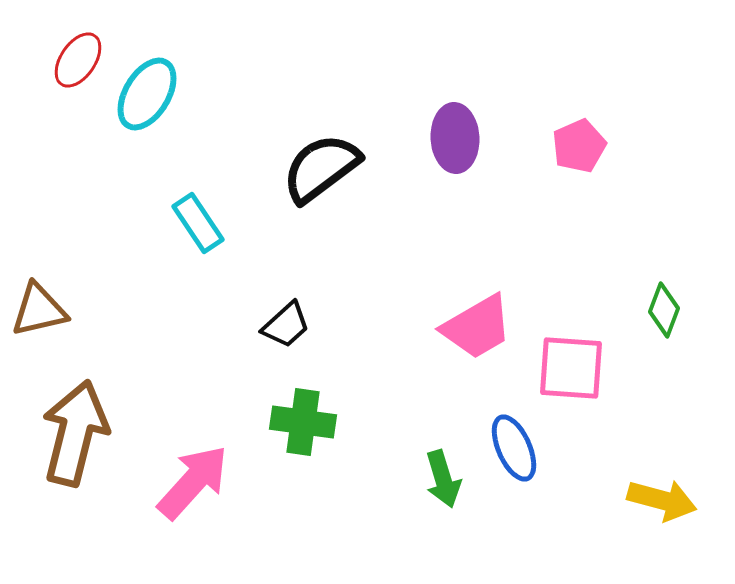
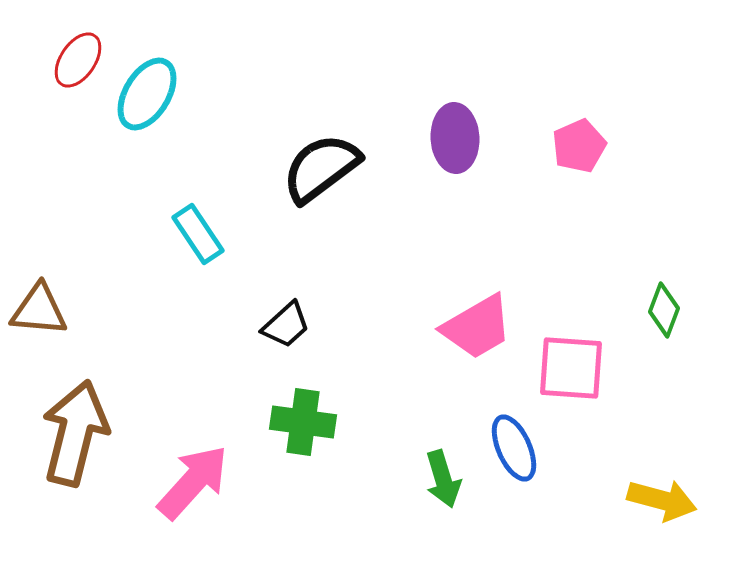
cyan rectangle: moved 11 px down
brown triangle: rotated 18 degrees clockwise
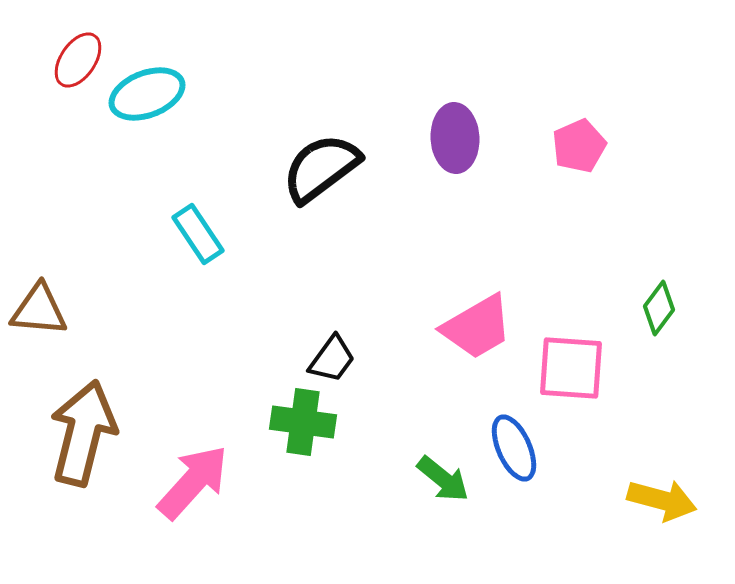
cyan ellipse: rotated 38 degrees clockwise
green diamond: moved 5 px left, 2 px up; rotated 16 degrees clockwise
black trapezoid: moved 46 px right, 34 px down; rotated 12 degrees counterclockwise
brown arrow: moved 8 px right
green arrow: rotated 34 degrees counterclockwise
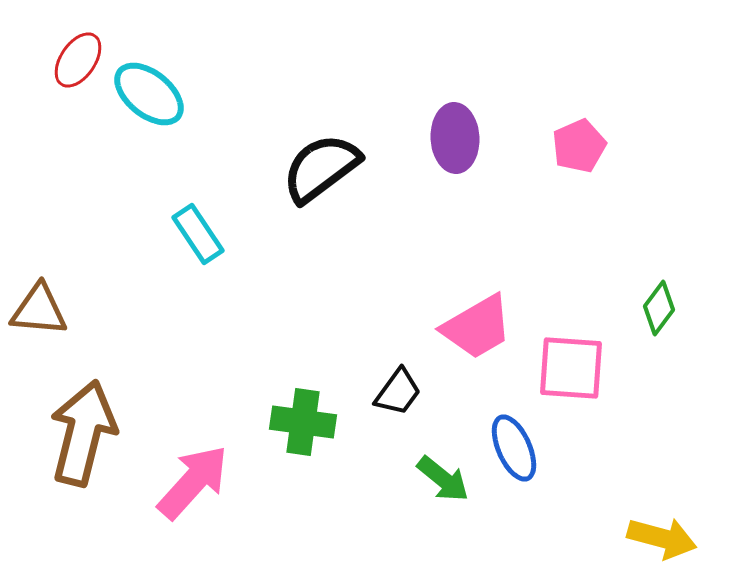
cyan ellipse: moved 2 px right; rotated 60 degrees clockwise
black trapezoid: moved 66 px right, 33 px down
yellow arrow: moved 38 px down
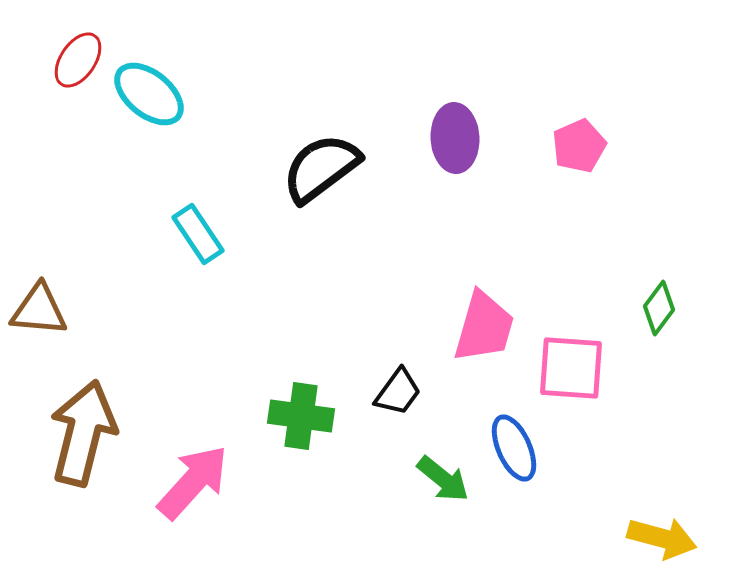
pink trapezoid: moved 7 px right; rotated 44 degrees counterclockwise
green cross: moved 2 px left, 6 px up
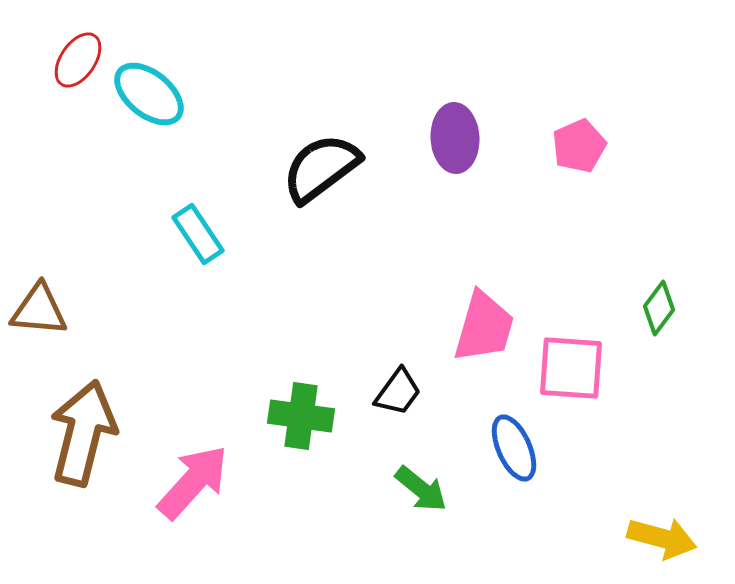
green arrow: moved 22 px left, 10 px down
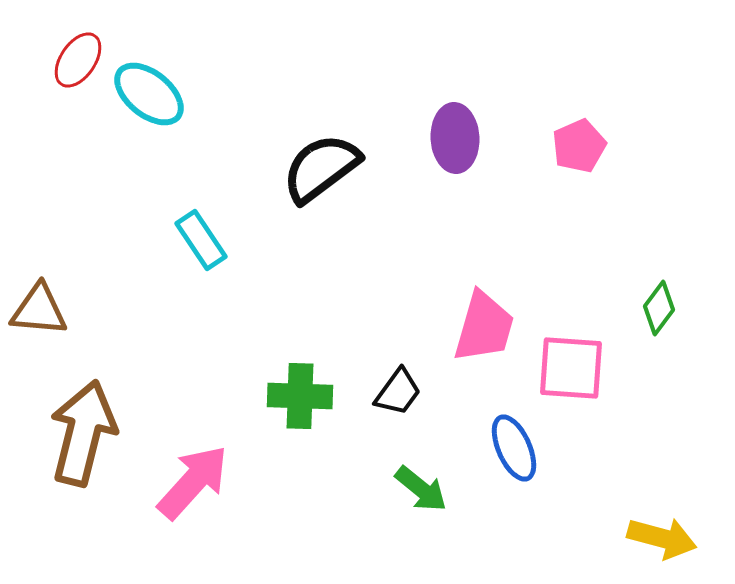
cyan rectangle: moved 3 px right, 6 px down
green cross: moved 1 px left, 20 px up; rotated 6 degrees counterclockwise
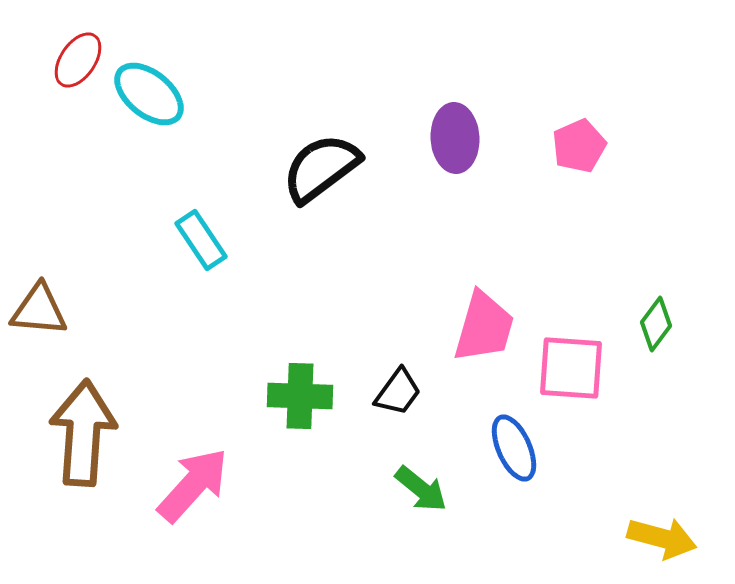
green diamond: moved 3 px left, 16 px down
brown arrow: rotated 10 degrees counterclockwise
pink arrow: moved 3 px down
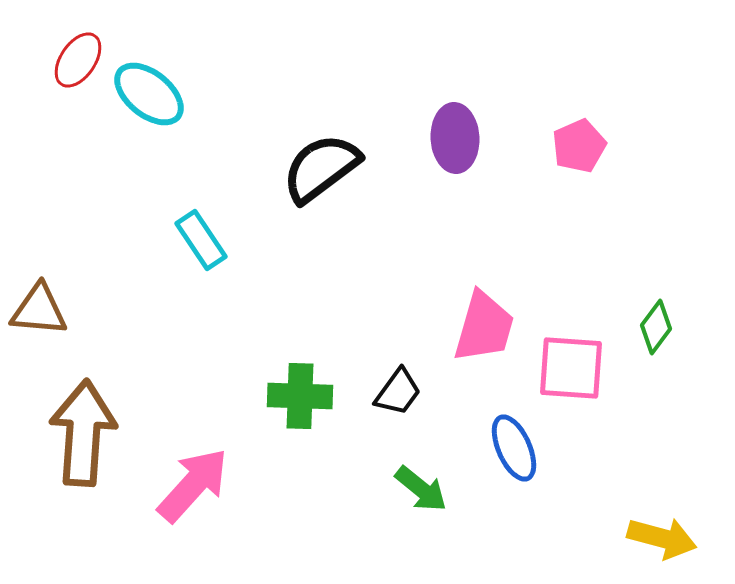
green diamond: moved 3 px down
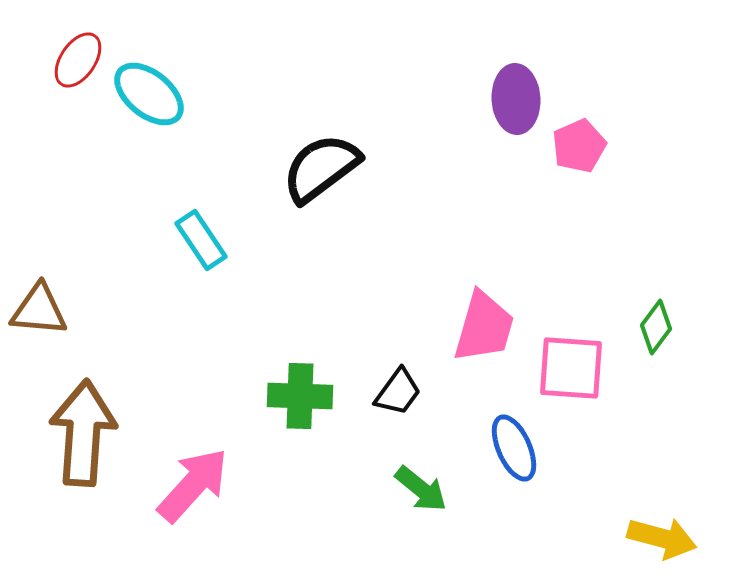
purple ellipse: moved 61 px right, 39 px up
